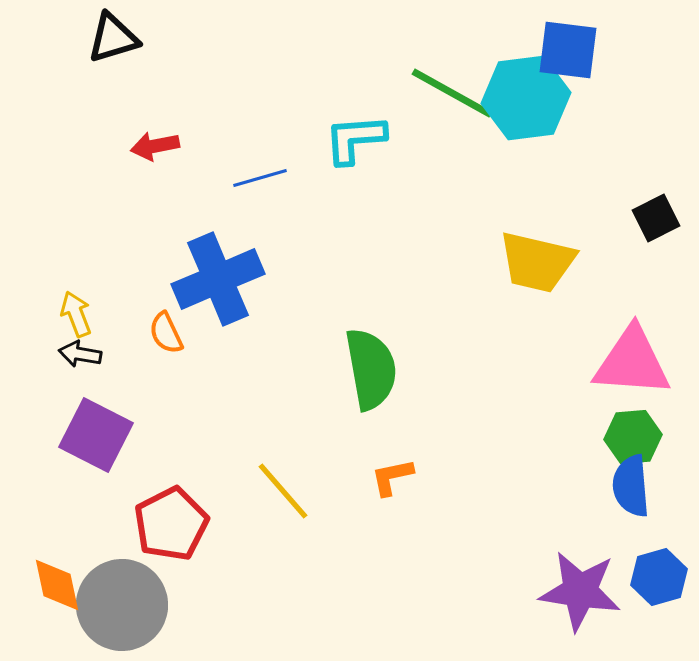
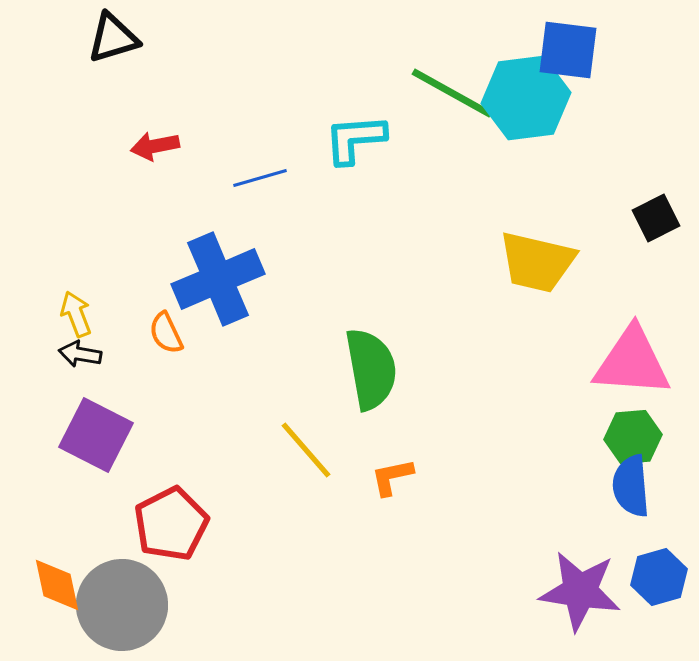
yellow line: moved 23 px right, 41 px up
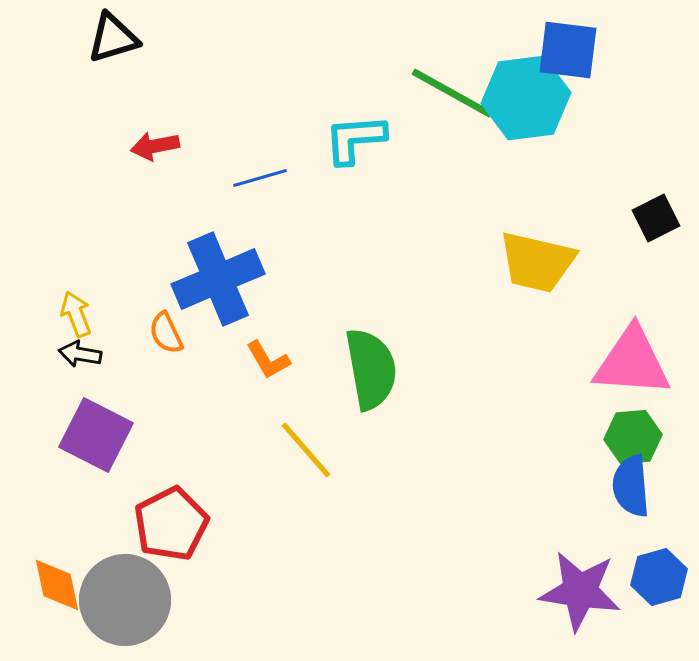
orange L-shape: moved 124 px left, 117 px up; rotated 108 degrees counterclockwise
gray circle: moved 3 px right, 5 px up
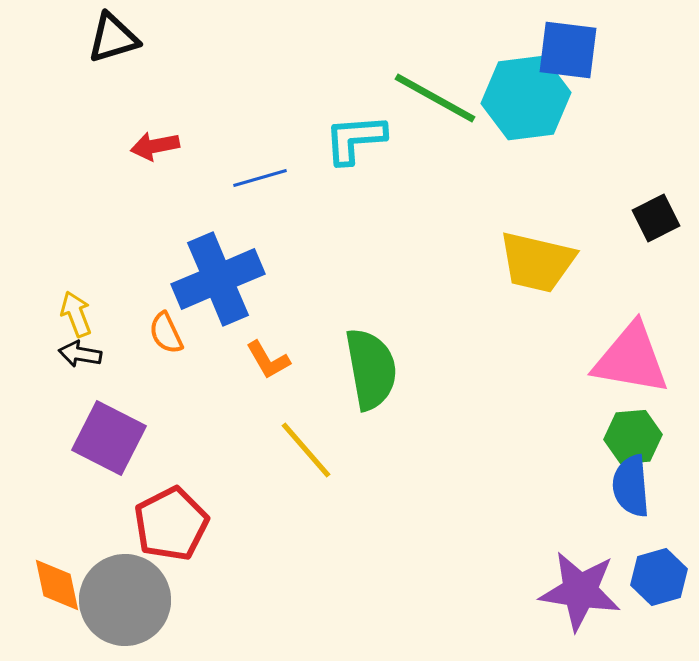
green line: moved 17 px left, 5 px down
pink triangle: moved 1 px left, 3 px up; rotated 6 degrees clockwise
purple square: moved 13 px right, 3 px down
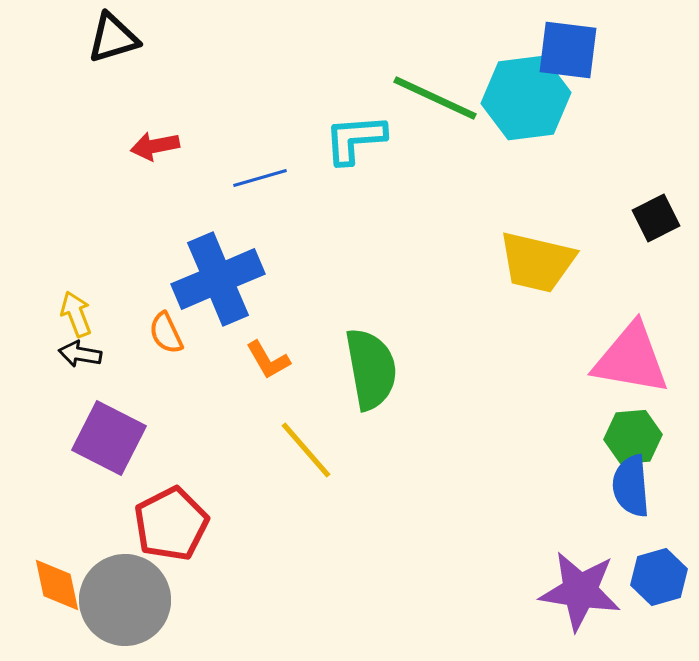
green line: rotated 4 degrees counterclockwise
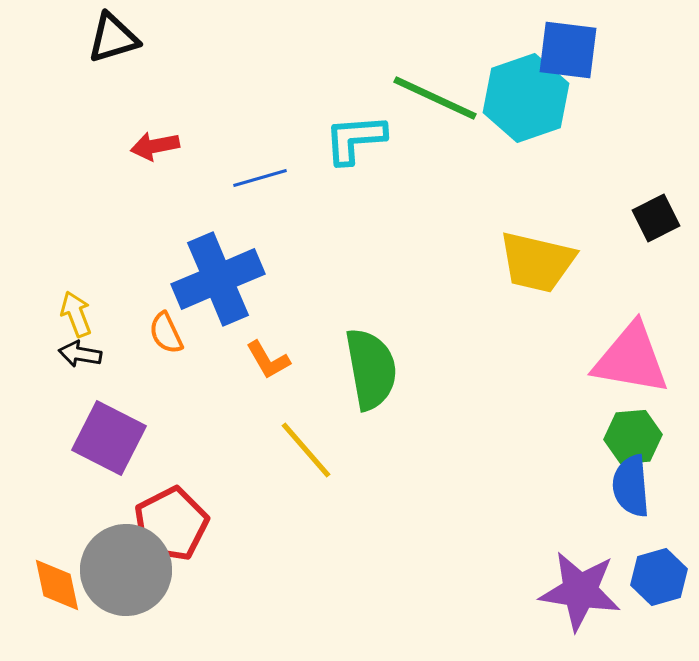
cyan hexagon: rotated 12 degrees counterclockwise
gray circle: moved 1 px right, 30 px up
